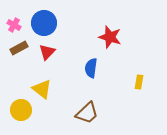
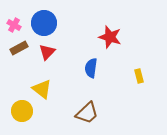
yellow rectangle: moved 6 px up; rotated 24 degrees counterclockwise
yellow circle: moved 1 px right, 1 px down
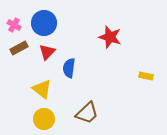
blue semicircle: moved 22 px left
yellow rectangle: moved 7 px right; rotated 64 degrees counterclockwise
yellow circle: moved 22 px right, 8 px down
